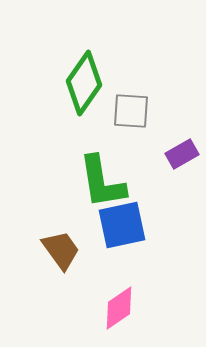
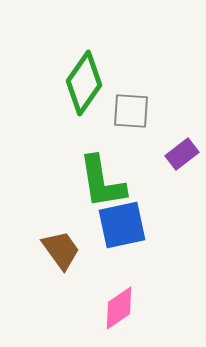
purple rectangle: rotated 8 degrees counterclockwise
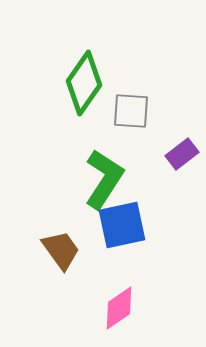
green L-shape: moved 2 px right, 3 px up; rotated 138 degrees counterclockwise
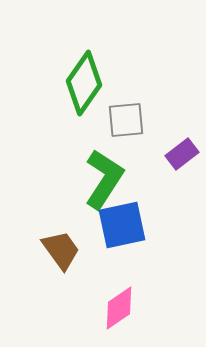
gray square: moved 5 px left, 9 px down; rotated 9 degrees counterclockwise
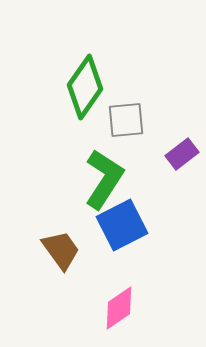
green diamond: moved 1 px right, 4 px down
blue square: rotated 15 degrees counterclockwise
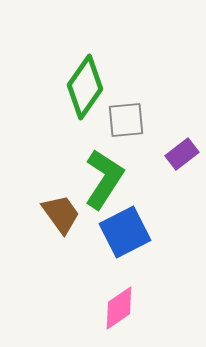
blue square: moved 3 px right, 7 px down
brown trapezoid: moved 36 px up
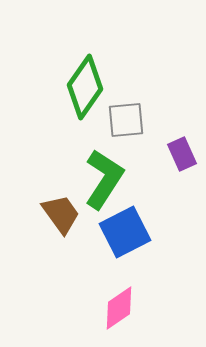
purple rectangle: rotated 76 degrees counterclockwise
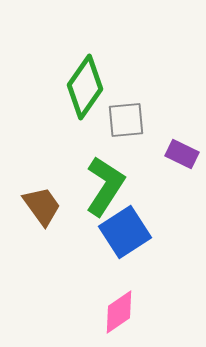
purple rectangle: rotated 40 degrees counterclockwise
green L-shape: moved 1 px right, 7 px down
brown trapezoid: moved 19 px left, 8 px up
blue square: rotated 6 degrees counterclockwise
pink diamond: moved 4 px down
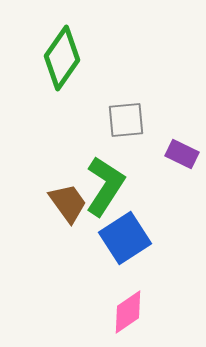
green diamond: moved 23 px left, 29 px up
brown trapezoid: moved 26 px right, 3 px up
blue square: moved 6 px down
pink diamond: moved 9 px right
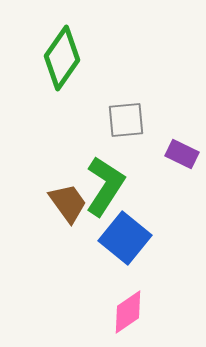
blue square: rotated 18 degrees counterclockwise
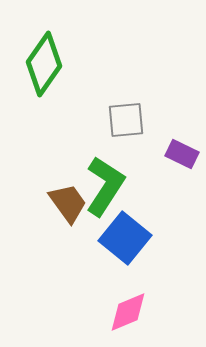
green diamond: moved 18 px left, 6 px down
pink diamond: rotated 12 degrees clockwise
